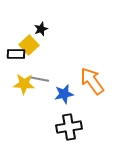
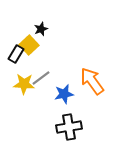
black rectangle: rotated 60 degrees counterclockwise
gray line: moved 2 px right, 1 px up; rotated 48 degrees counterclockwise
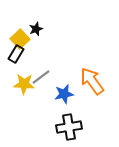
black star: moved 5 px left
yellow square: moved 9 px left, 6 px up
gray line: moved 1 px up
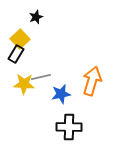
black star: moved 12 px up
gray line: rotated 24 degrees clockwise
orange arrow: rotated 52 degrees clockwise
blue star: moved 3 px left
black cross: rotated 10 degrees clockwise
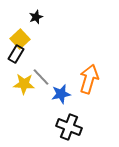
gray line: rotated 60 degrees clockwise
orange arrow: moved 3 px left, 2 px up
black cross: rotated 20 degrees clockwise
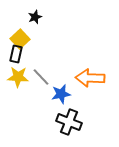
black star: moved 1 px left
black rectangle: rotated 18 degrees counterclockwise
orange arrow: moved 1 px right, 1 px up; rotated 104 degrees counterclockwise
yellow star: moved 6 px left, 7 px up
black cross: moved 5 px up
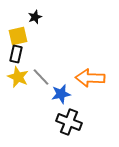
yellow square: moved 2 px left, 3 px up; rotated 30 degrees clockwise
yellow star: rotated 20 degrees clockwise
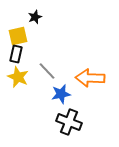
gray line: moved 6 px right, 6 px up
